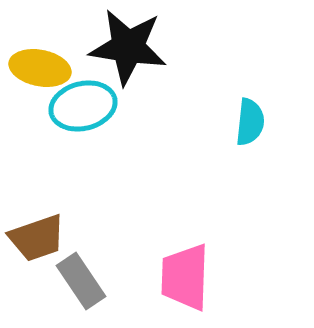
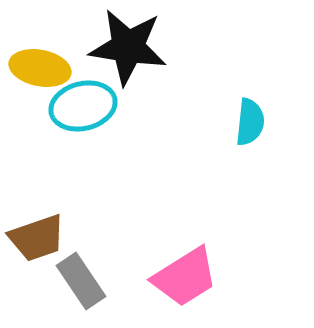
pink trapezoid: rotated 124 degrees counterclockwise
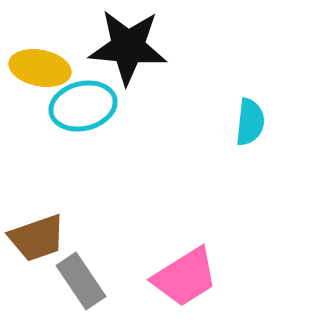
black star: rotated 4 degrees counterclockwise
